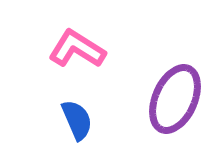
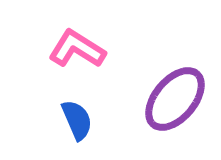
purple ellipse: rotated 16 degrees clockwise
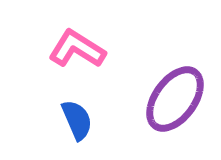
purple ellipse: rotated 4 degrees counterclockwise
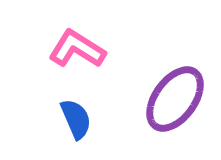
blue semicircle: moved 1 px left, 1 px up
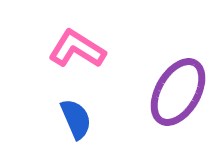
purple ellipse: moved 3 px right, 7 px up; rotated 6 degrees counterclockwise
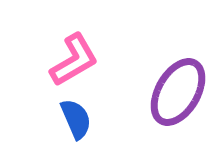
pink L-shape: moved 3 px left, 11 px down; rotated 118 degrees clockwise
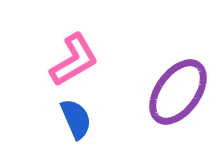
purple ellipse: rotated 6 degrees clockwise
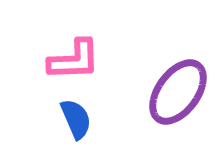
pink L-shape: rotated 28 degrees clockwise
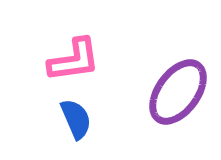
pink L-shape: rotated 6 degrees counterclockwise
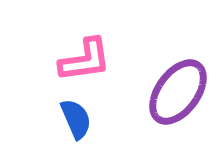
pink L-shape: moved 11 px right
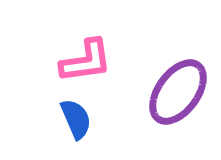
pink L-shape: moved 1 px right, 1 px down
